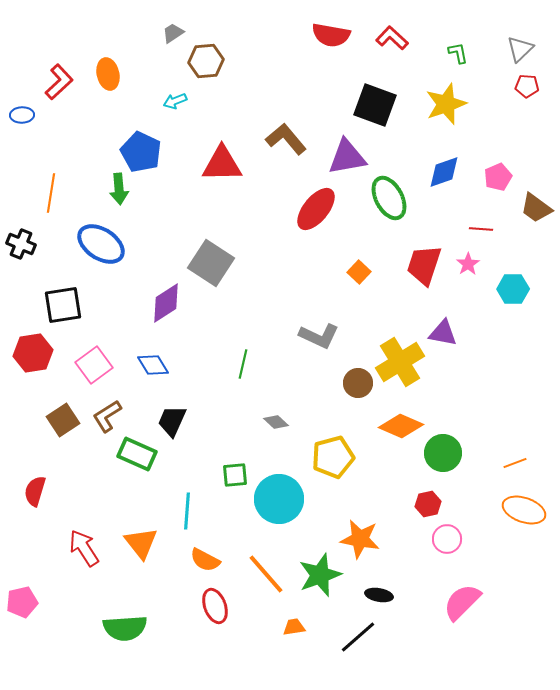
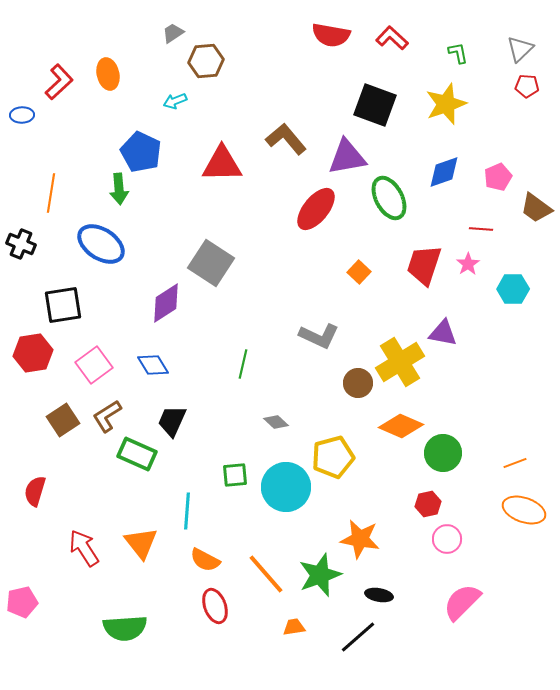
cyan circle at (279, 499): moved 7 px right, 12 px up
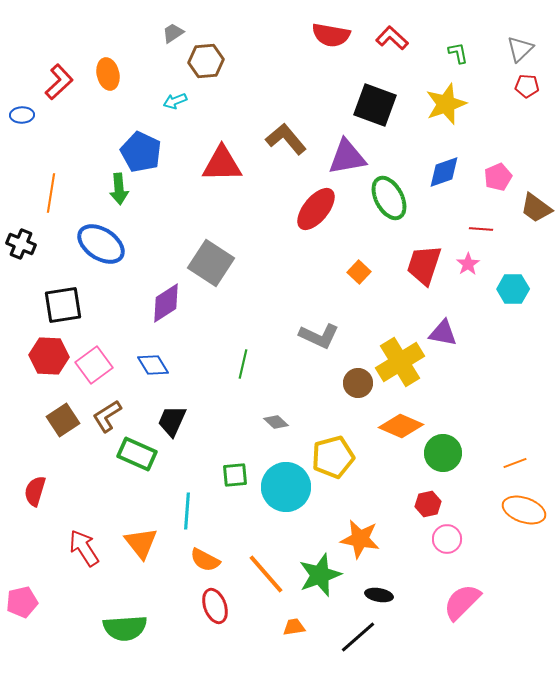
red hexagon at (33, 353): moved 16 px right, 3 px down; rotated 12 degrees clockwise
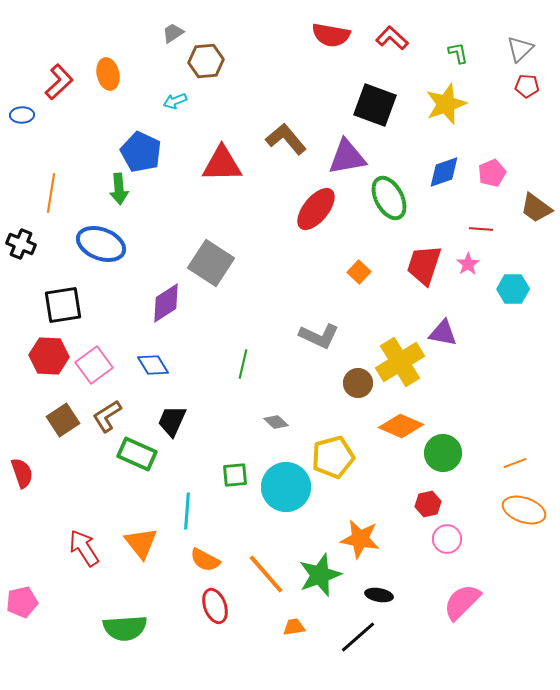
pink pentagon at (498, 177): moved 6 px left, 4 px up
blue ellipse at (101, 244): rotated 12 degrees counterclockwise
red semicircle at (35, 491): moved 13 px left, 18 px up; rotated 144 degrees clockwise
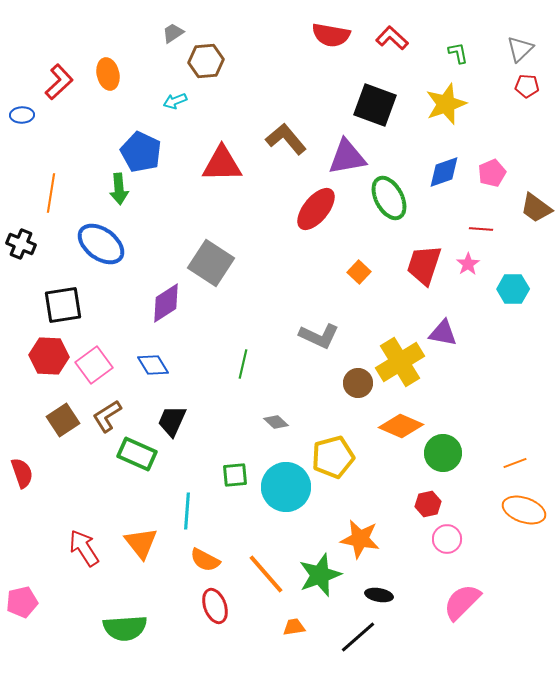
blue ellipse at (101, 244): rotated 15 degrees clockwise
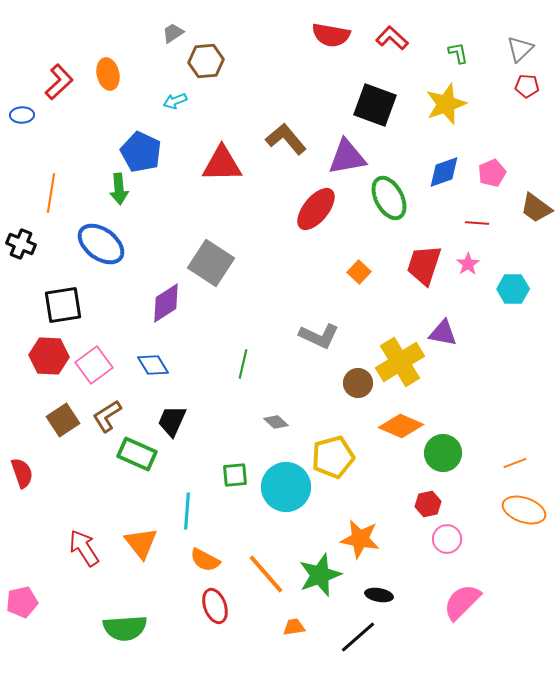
red line at (481, 229): moved 4 px left, 6 px up
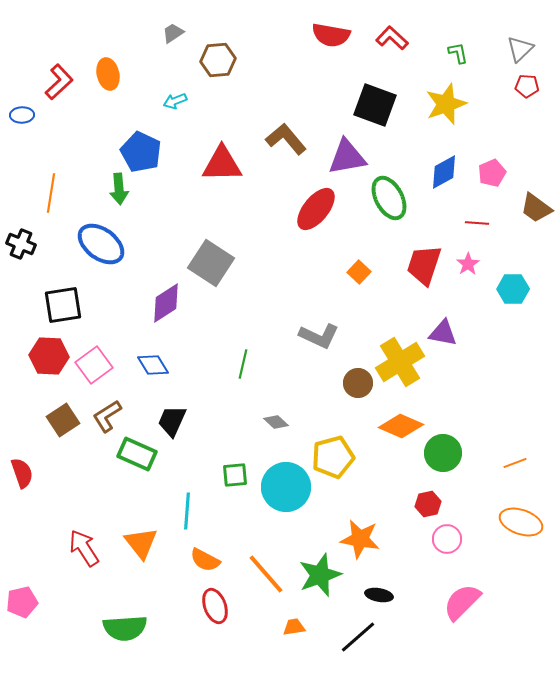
brown hexagon at (206, 61): moved 12 px right, 1 px up
blue diamond at (444, 172): rotated 9 degrees counterclockwise
orange ellipse at (524, 510): moved 3 px left, 12 px down
